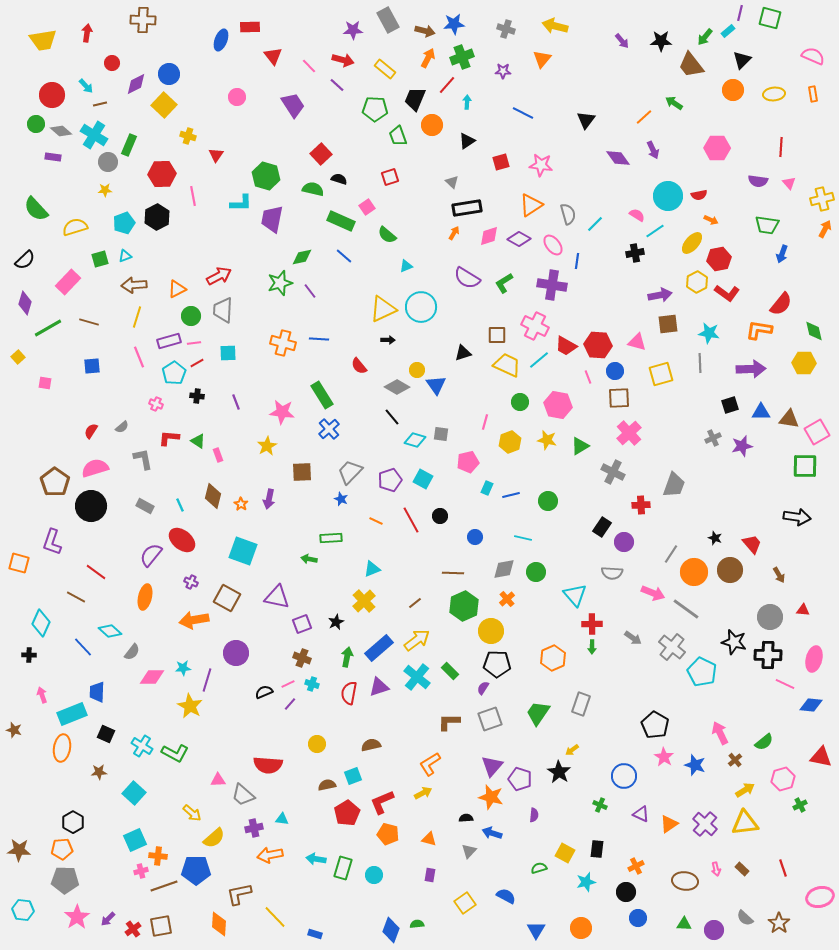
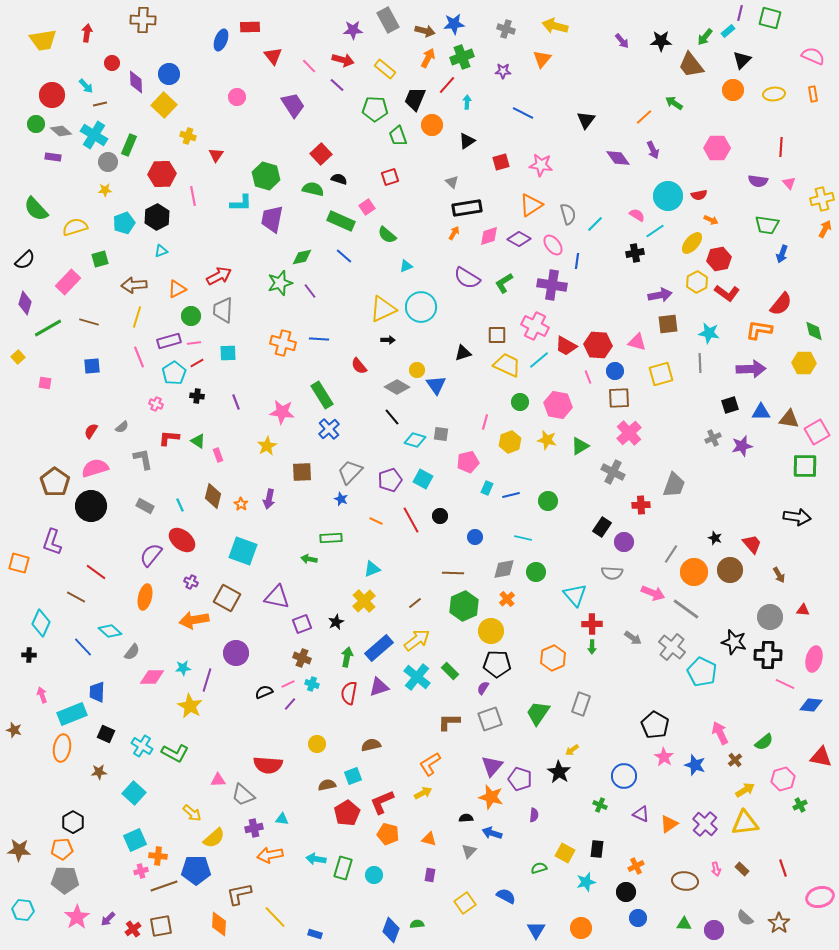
purple diamond at (136, 84): moved 2 px up; rotated 65 degrees counterclockwise
cyan triangle at (125, 256): moved 36 px right, 5 px up
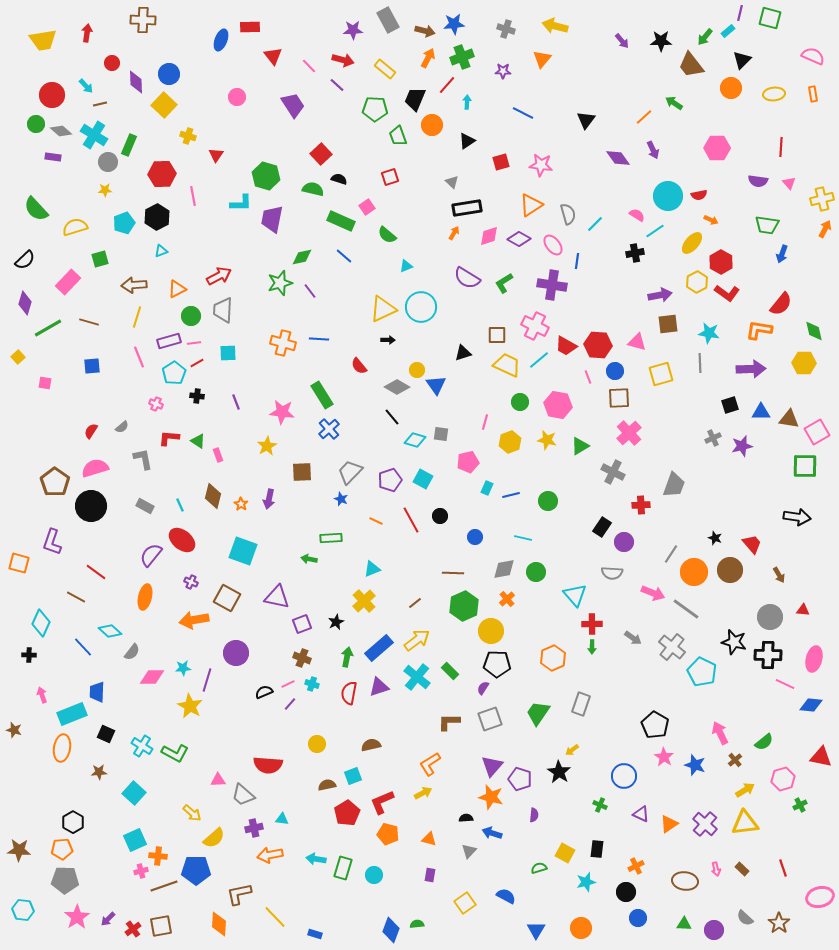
orange circle at (733, 90): moved 2 px left, 2 px up
red hexagon at (719, 259): moved 2 px right, 3 px down; rotated 20 degrees counterclockwise
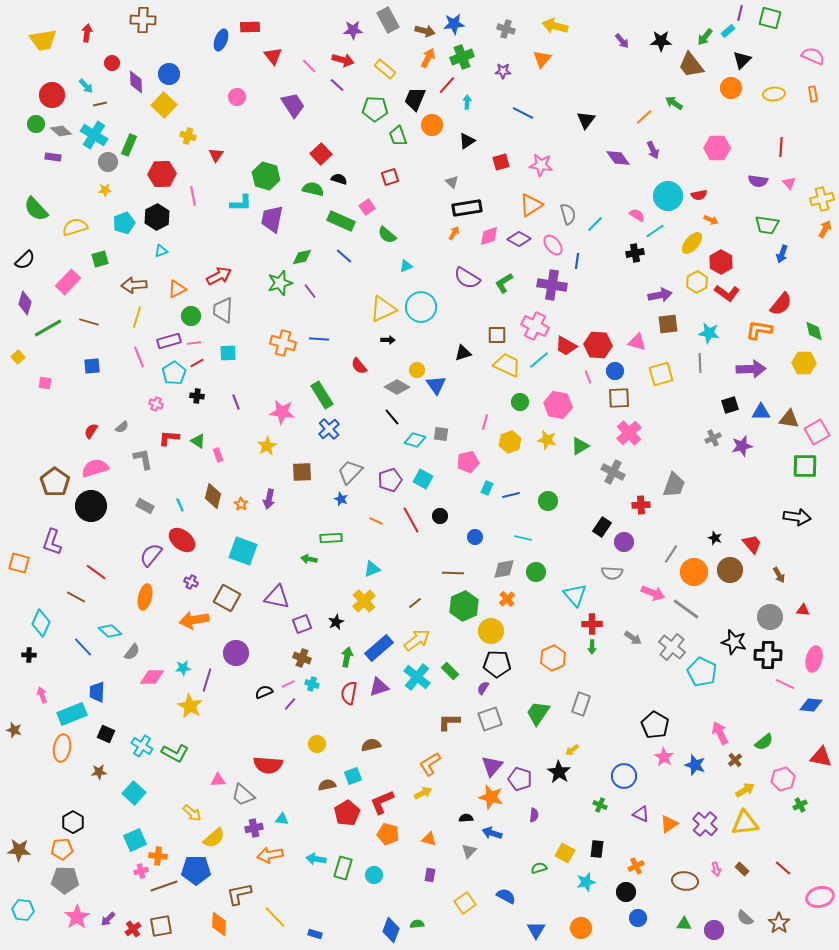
red line at (783, 868): rotated 30 degrees counterclockwise
